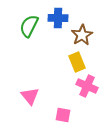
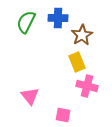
green semicircle: moved 3 px left, 4 px up
pink cross: rotated 10 degrees counterclockwise
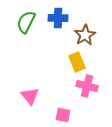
brown star: moved 3 px right
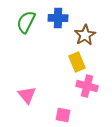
pink triangle: moved 3 px left, 1 px up
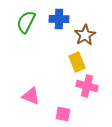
blue cross: moved 1 px right, 1 px down
pink triangle: moved 4 px right, 1 px down; rotated 30 degrees counterclockwise
pink square: moved 1 px up
